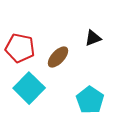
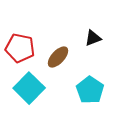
cyan pentagon: moved 10 px up
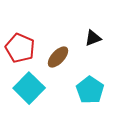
red pentagon: rotated 12 degrees clockwise
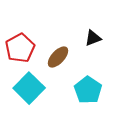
red pentagon: rotated 20 degrees clockwise
cyan pentagon: moved 2 px left
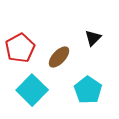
black triangle: rotated 24 degrees counterclockwise
brown ellipse: moved 1 px right
cyan square: moved 3 px right, 2 px down
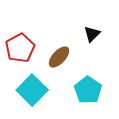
black triangle: moved 1 px left, 4 px up
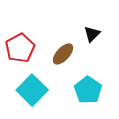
brown ellipse: moved 4 px right, 3 px up
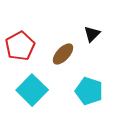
red pentagon: moved 2 px up
cyan pentagon: moved 1 px right, 1 px down; rotated 16 degrees counterclockwise
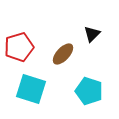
red pentagon: moved 1 px left, 1 px down; rotated 12 degrees clockwise
cyan square: moved 1 px left, 1 px up; rotated 28 degrees counterclockwise
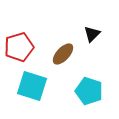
cyan square: moved 1 px right, 3 px up
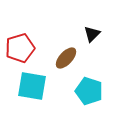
red pentagon: moved 1 px right, 1 px down
brown ellipse: moved 3 px right, 4 px down
cyan square: rotated 8 degrees counterclockwise
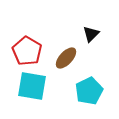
black triangle: moved 1 px left
red pentagon: moved 7 px right, 3 px down; rotated 24 degrees counterclockwise
cyan pentagon: rotated 28 degrees clockwise
